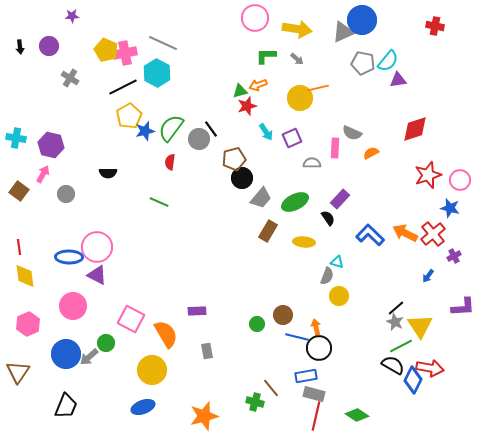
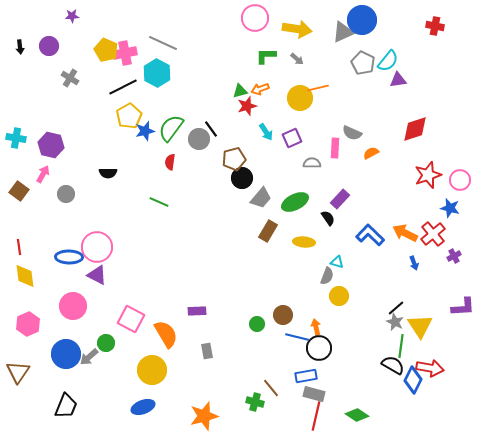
gray pentagon at (363, 63): rotated 15 degrees clockwise
orange arrow at (258, 85): moved 2 px right, 4 px down
blue arrow at (428, 276): moved 14 px left, 13 px up; rotated 56 degrees counterclockwise
green line at (401, 346): rotated 55 degrees counterclockwise
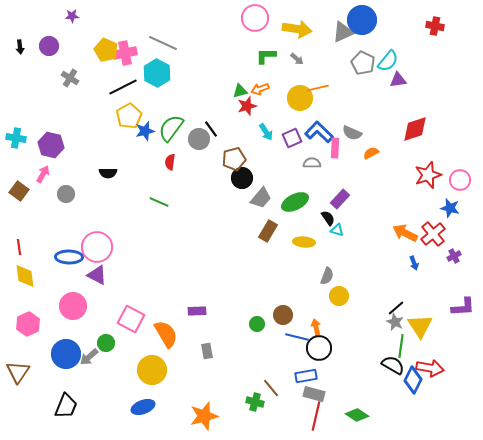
blue L-shape at (370, 235): moved 51 px left, 103 px up
cyan triangle at (337, 262): moved 32 px up
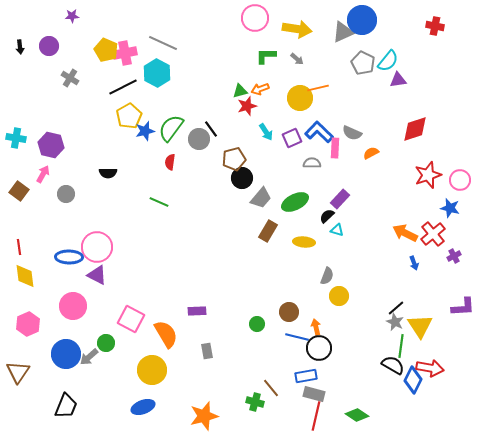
black semicircle at (328, 218): moved 1 px left, 2 px up; rotated 98 degrees counterclockwise
brown circle at (283, 315): moved 6 px right, 3 px up
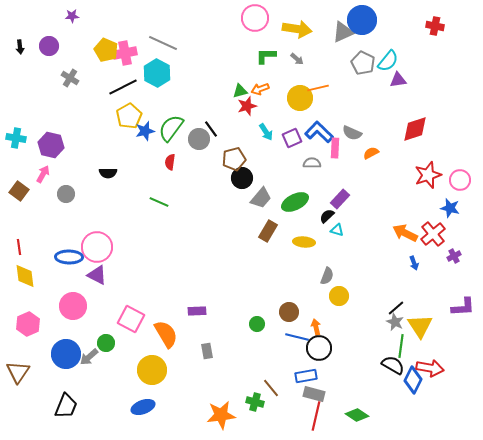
orange star at (204, 416): moved 17 px right, 1 px up; rotated 8 degrees clockwise
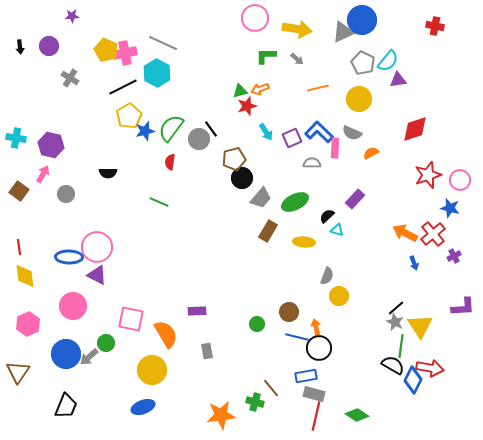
yellow circle at (300, 98): moved 59 px right, 1 px down
purple rectangle at (340, 199): moved 15 px right
pink square at (131, 319): rotated 16 degrees counterclockwise
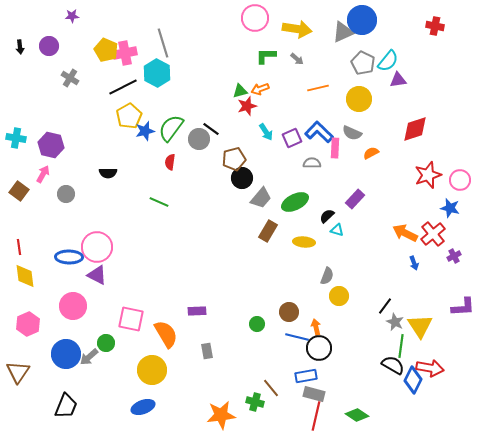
gray line at (163, 43): rotated 48 degrees clockwise
black line at (211, 129): rotated 18 degrees counterclockwise
black line at (396, 308): moved 11 px left, 2 px up; rotated 12 degrees counterclockwise
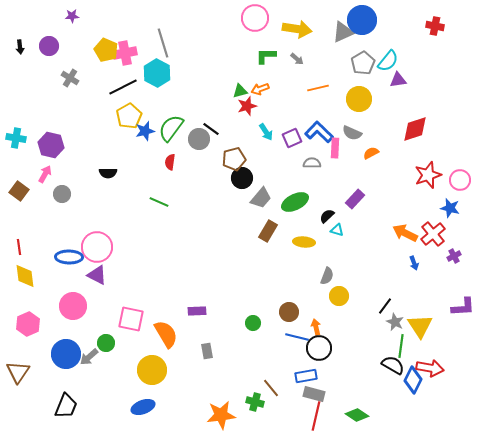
gray pentagon at (363, 63): rotated 15 degrees clockwise
pink arrow at (43, 174): moved 2 px right
gray circle at (66, 194): moved 4 px left
green circle at (257, 324): moved 4 px left, 1 px up
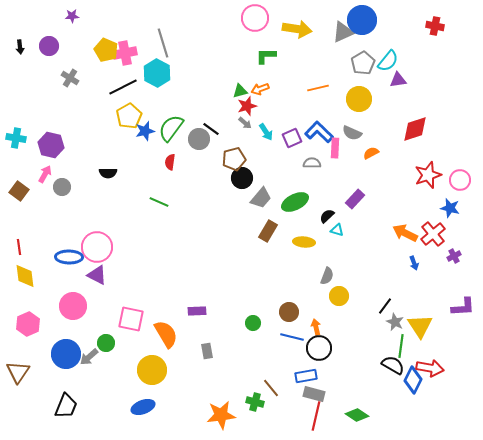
gray arrow at (297, 59): moved 52 px left, 64 px down
gray circle at (62, 194): moved 7 px up
blue line at (297, 337): moved 5 px left
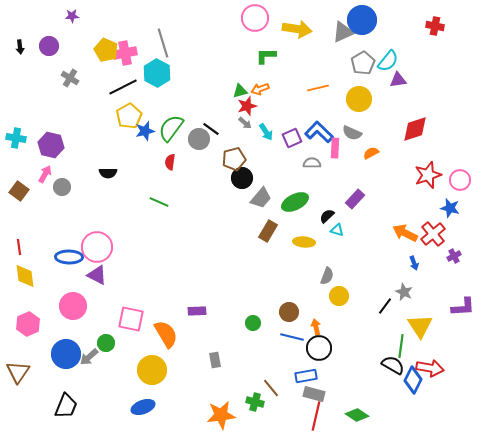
gray star at (395, 322): moved 9 px right, 30 px up
gray rectangle at (207, 351): moved 8 px right, 9 px down
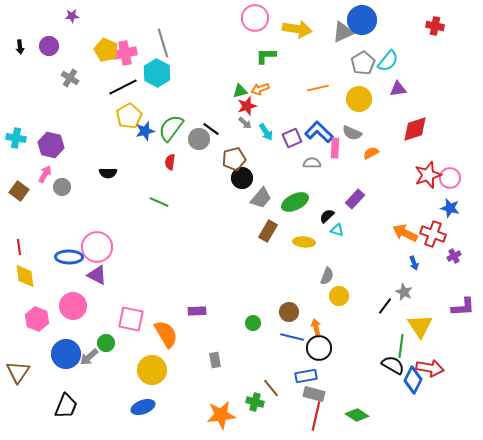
purple triangle at (398, 80): moved 9 px down
pink circle at (460, 180): moved 10 px left, 2 px up
red cross at (433, 234): rotated 30 degrees counterclockwise
pink hexagon at (28, 324): moved 9 px right, 5 px up; rotated 15 degrees counterclockwise
